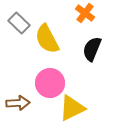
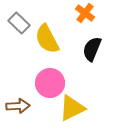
brown arrow: moved 3 px down
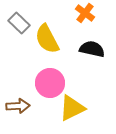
black semicircle: rotated 80 degrees clockwise
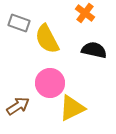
gray rectangle: rotated 25 degrees counterclockwise
black semicircle: moved 2 px right, 1 px down
brown arrow: rotated 30 degrees counterclockwise
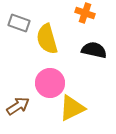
orange cross: rotated 18 degrees counterclockwise
yellow semicircle: rotated 12 degrees clockwise
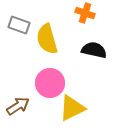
gray rectangle: moved 2 px down
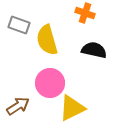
yellow semicircle: moved 1 px down
